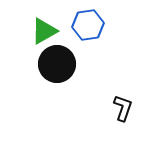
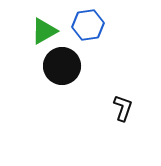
black circle: moved 5 px right, 2 px down
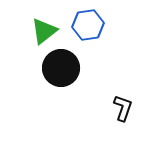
green triangle: rotated 8 degrees counterclockwise
black circle: moved 1 px left, 2 px down
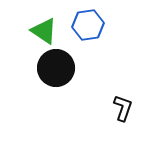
green triangle: rotated 48 degrees counterclockwise
black circle: moved 5 px left
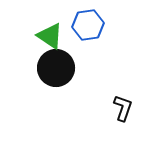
green triangle: moved 6 px right, 5 px down
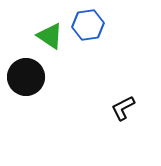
black circle: moved 30 px left, 9 px down
black L-shape: rotated 136 degrees counterclockwise
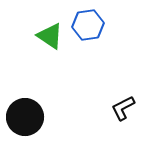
black circle: moved 1 px left, 40 px down
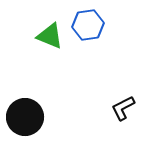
green triangle: rotated 12 degrees counterclockwise
